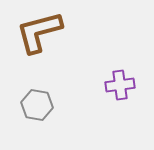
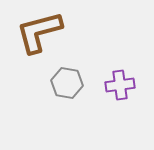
gray hexagon: moved 30 px right, 22 px up
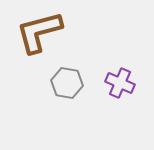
purple cross: moved 2 px up; rotated 32 degrees clockwise
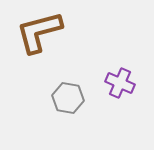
gray hexagon: moved 1 px right, 15 px down
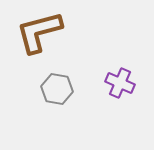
gray hexagon: moved 11 px left, 9 px up
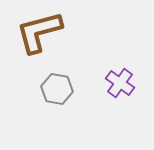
purple cross: rotated 12 degrees clockwise
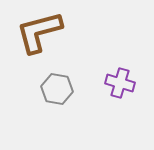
purple cross: rotated 20 degrees counterclockwise
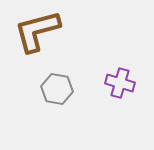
brown L-shape: moved 2 px left, 1 px up
